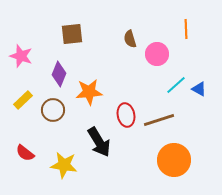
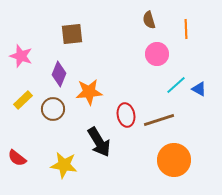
brown semicircle: moved 19 px right, 19 px up
brown circle: moved 1 px up
red semicircle: moved 8 px left, 5 px down
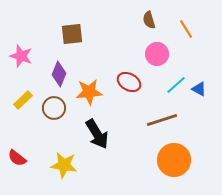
orange line: rotated 30 degrees counterclockwise
brown circle: moved 1 px right, 1 px up
red ellipse: moved 3 px right, 33 px up; rotated 50 degrees counterclockwise
brown line: moved 3 px right
black arrow: moved 2 px left, 8 px up
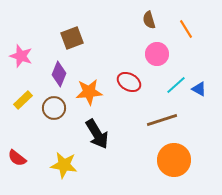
brown square: moved 4 px down; rotated 15 degrees counterclockwise
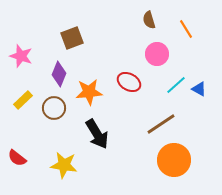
brown line: moved 1 px left, 4 px down; rotated 16 degrees counterclockwise
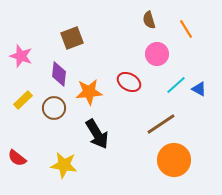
purple diamond: rotated 15 degrees counterclockwise
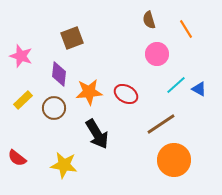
red ellipse: moved 3 px left, 12 px down
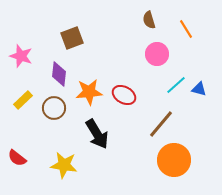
blue triangle: rotated 14 degrees counterclockwise
red ellipse: moved 2 px left, 1 px down
brown line: rotated 16 degrees counterclockwise
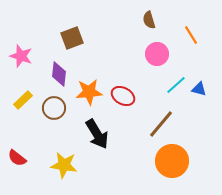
orange line: moved 5 px right, 6 px down
red ellipse: moved 1 px left, 1 px down
orange circle: moved 2 px left, 1 px down
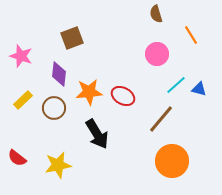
brown semicircle: moved 7 px right, 6 px up
brown line: moved 5 px up
yellow star: moved 6 px left; rotated 20 degrees counterclockwise
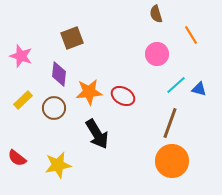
brown line: moved 9 px right, 4 px down; rotated 20 degrees counterclockwise
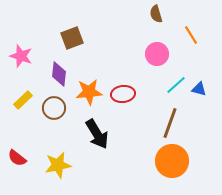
red ellipse: moved 2 px up; rotated 35 degrees counterclockwise
